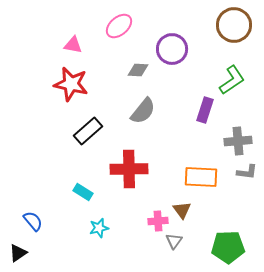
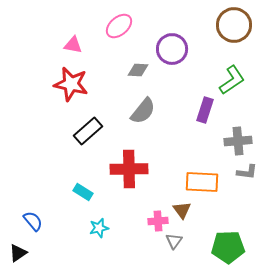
orange rectangle: moved 1 px right, 5 px down
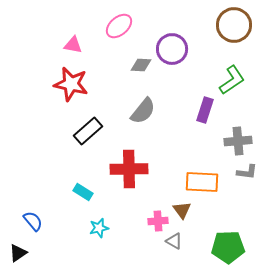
gray diamond: moved 3 px right, 5 px up
gray triangle: rotated 36 degrees counterclockwise
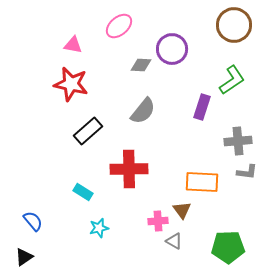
purple rectangle: moved 3 px left, 3 px up
black triangle: moved 6 px right, 4 px down
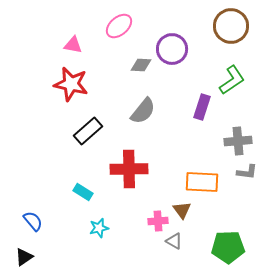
brown circle: moved 3 px left, 1 px down
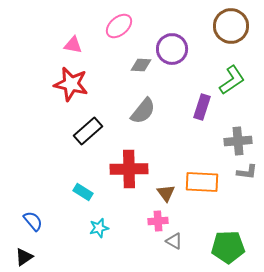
brown triangle: moved 16 px left, 17 px up
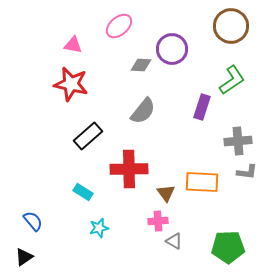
black rectangle: moved 5 px down
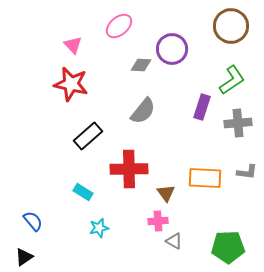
pink triangle: rotated 36 degrees clockwise
gray cross: moved 18 px up
orange rectangle: moved 3 px right, 4 px up
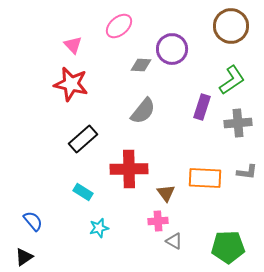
black rectangle: moved 5 px left, 3 px down
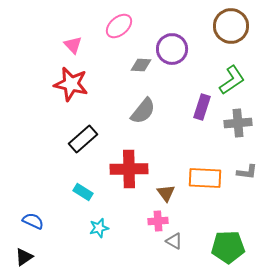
blue semicircle: rotated 25 degrees counterclockwise
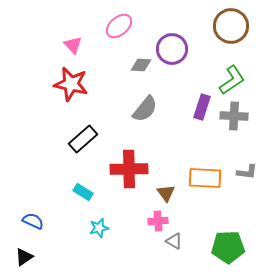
gray semicircle: moved 2 px right, 2 px up
gray cross: moved 4 px left, 7 px up; rotated 8 degrees clockwise
